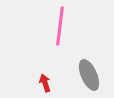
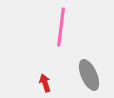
pink line: moved 1 px right, 1 px down
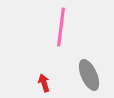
red arrow: moved 1 px left
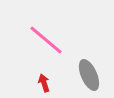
pink line: moved 15 px left, 13 px down; rotated 57 degrees counterclockwise
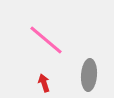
gray ellipse: rotated 28 degrees clockwise
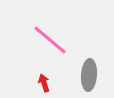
pink line: moved 4 px right
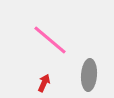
red arrow: rotated 42 degrees clockwise
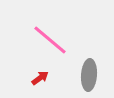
red arrow: moved 4 px left, 5 px up; rotated 30 degrees clockwise
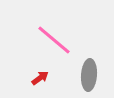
pink line: moved 4 px right
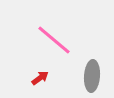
gray ellipse: moved 3 px right, 1 px down
